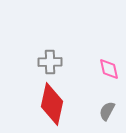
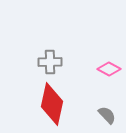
pink diamond: rotated 50 degrees counterclockwise
gray semicircle: moved 4 px down; rotated 108 degrees clockwise
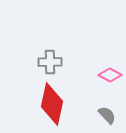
pink diamond: moved 1 px right, 6 px down
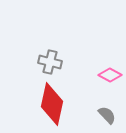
gray cross: rotated 15 degrees clockwise
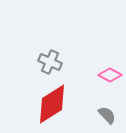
gray cross: rotated 10 degrees clockwise
red diamond: rotated 45 degrees clockwise
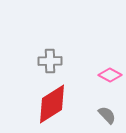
gray cross: moved 1 px up; rotated 25 degrees counterclockwise
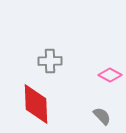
red diamond: moved 16 px left; rotated 60 degrees counterclockwise
gray semicircle: moved 5 px left, 1 px down
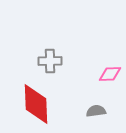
pink diamond: moved 1 px up; rotated 30 degrees counterclockwise
gray semicircle: moved 6 px left, 5 px up; rotated 54 degrees counterclockwise
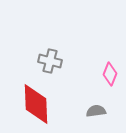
gray cross: rotated 15 degrees clockwise
pink diamond: rotated 65 degrees counterclockwise
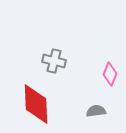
gray cross: moved 4 px right
